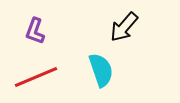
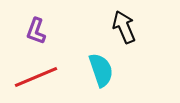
black arrow: rotated 116 degrees clockwise
purple L-shape: moved 1 px right
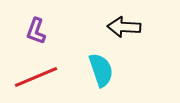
black arrow: rotated 64 degrees counterclockwise
